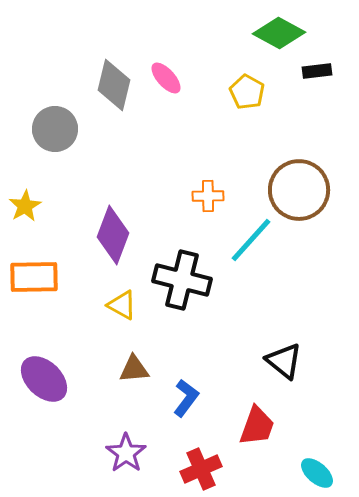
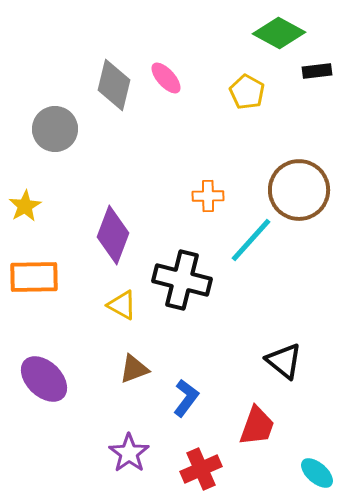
brown triangle: rotated 16 degrees counterclockwise
purple star: moved 3 px right
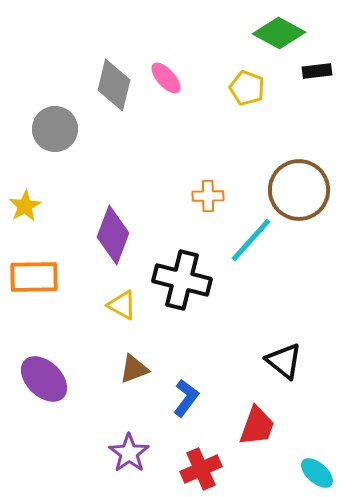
yellow pentagon: moved 4 px up; rotated 8 degrees counterclockwise
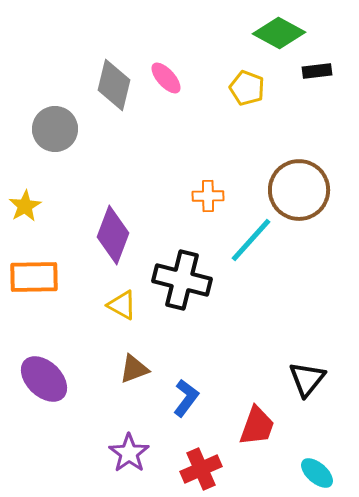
black triangle: moved 23 px right, 18 px down; rotated 30 degrees clockwise
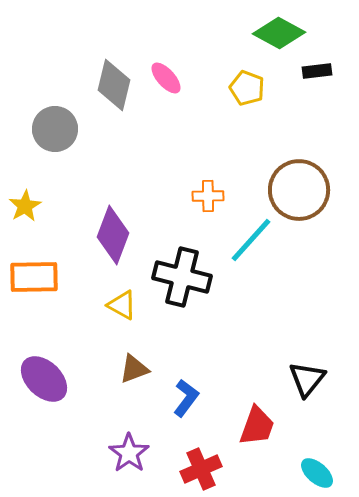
black cross: moved 3 px up
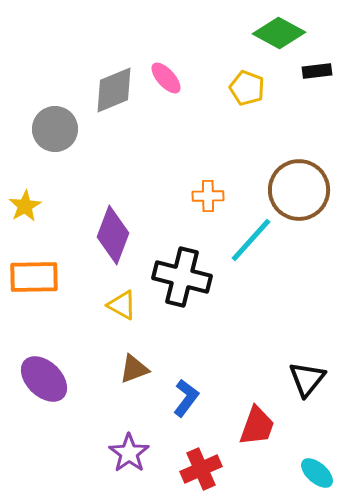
gray diamond: moved 5 px down; rotated 54 degrees clockwise
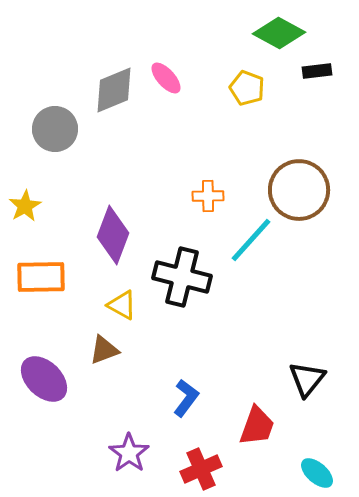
orange rectangle: moved 7 px right
brown triangle: moved 30 px left, 19 px up
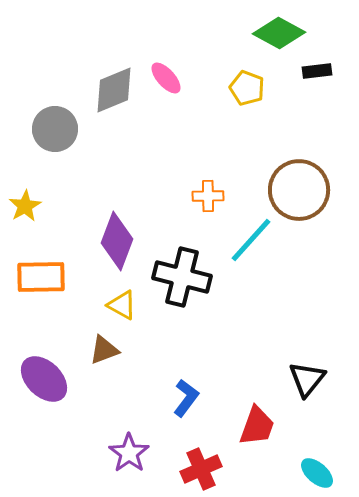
purple diamond: moved 4 px right, 6 px down
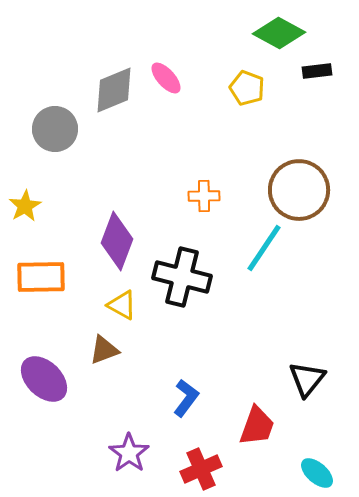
orange cross: moved 4 px left
cyan line: moved 13 px right, 8 px down; rotated 8 degrees counterclockwise
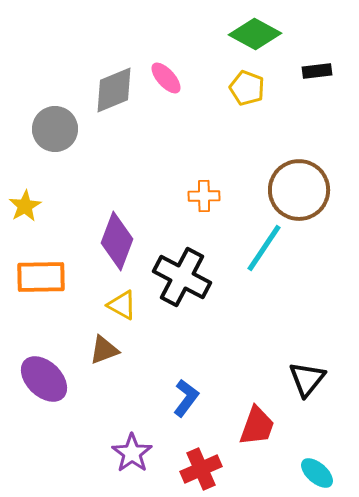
green diamond: moved 24 px left, 1 px down
black cross: rotated 14 degrees clockwise
purple star: moved 3 px right
